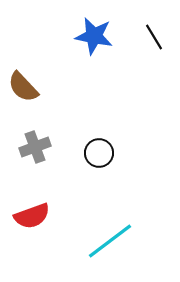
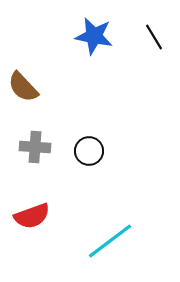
gray cross: rotated 24 degrees clockwise
black circle: moved 10 px left, 2 px up
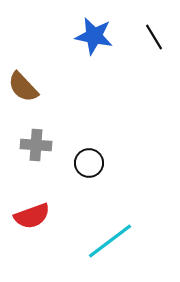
gray cross: moved 1 px right, 2 px up
black circle: moved 12 px down
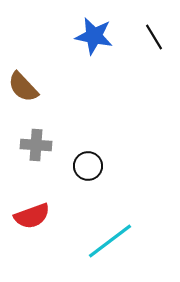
black circle: moved 1 px left, 3 px down
